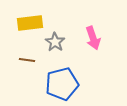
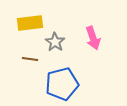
brown line: moved 3 px right, 1 px up
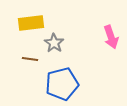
yellow rectangle: moved 1 px right
pink arrow: moved 18 px right, 1 px up
gray star: moved 1 px left, 1 px down
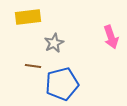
yellow rectangle: moved 3 px left, 6 px up
gray star: rotated 12 degrees clockwise
brown line: moved 3 px right, 7 px down
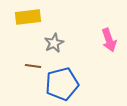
pink arrow: moved 2 px left, 3 px down
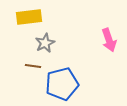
yellow rectangle: moved 1 px right
gray star: moved 9 px left
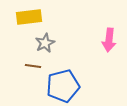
pink arrow: rotated 25 degrees clockwise
blue pentagon: moved 1 px right, 2 px down
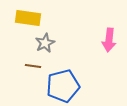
yellow rectangle: moved 1 px left, 1 px down; rotated 15 degrees clockwise
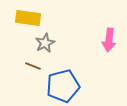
brown line: rotated 14 degrees clockwise
